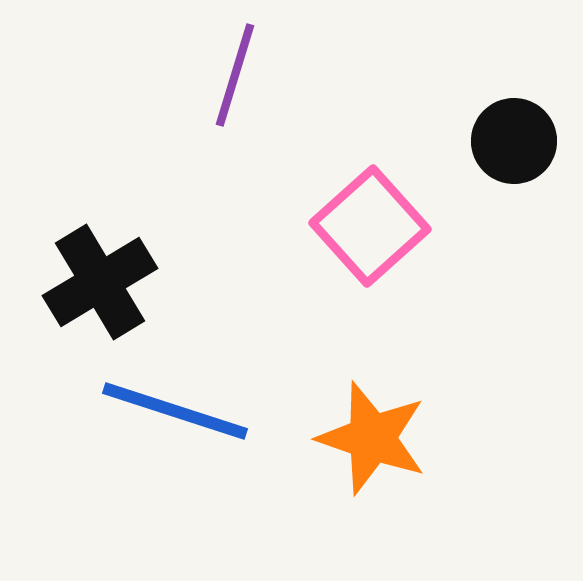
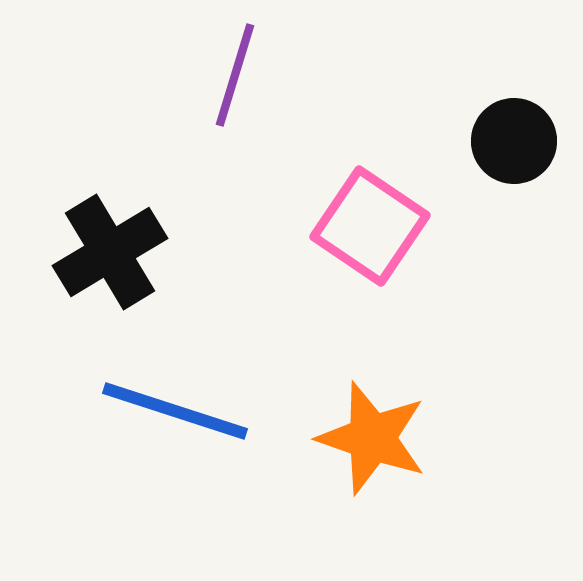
pink square: rotated 14 degrees counterclockwise
black cross: moved 10 px right, 30 px up
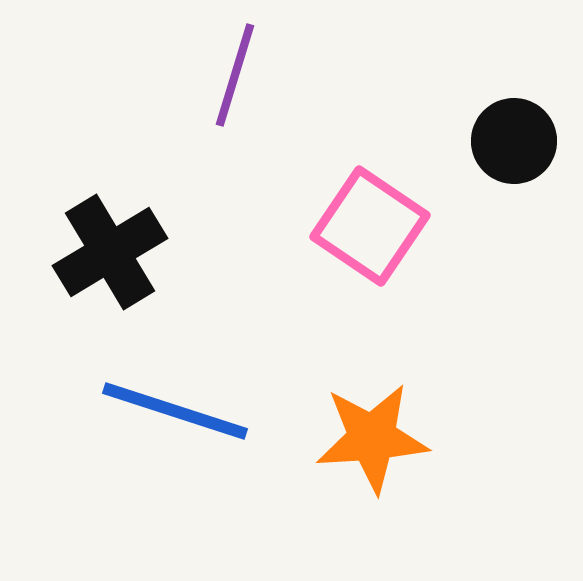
orange star: rotated 23 degrees counterclockwise
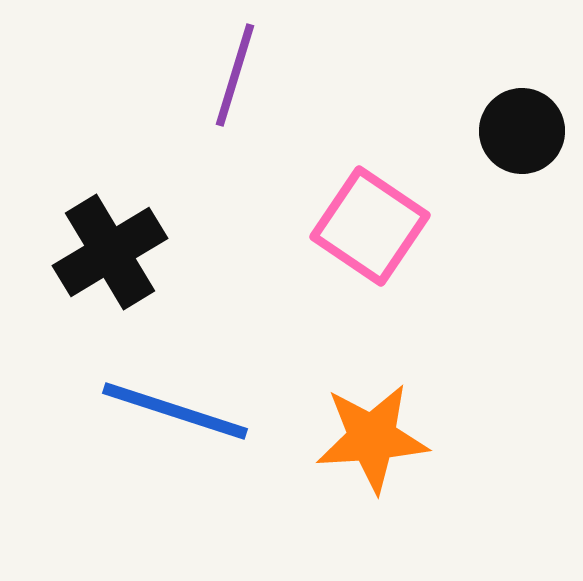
black circle: moved 8 px right, 10 px up
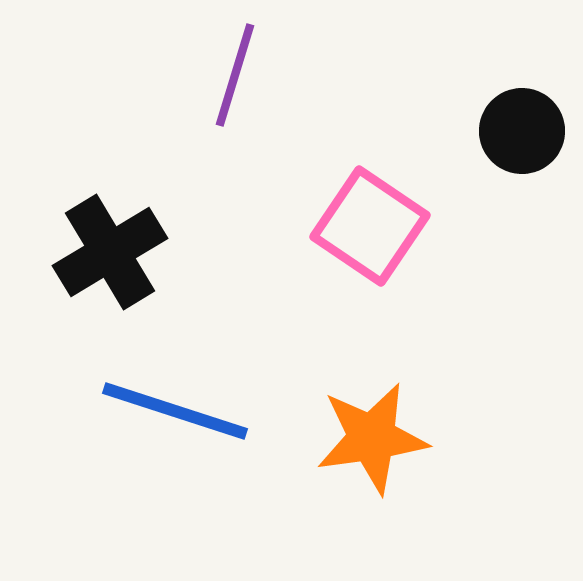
orange star: rotated 4 degrees counterclockwise
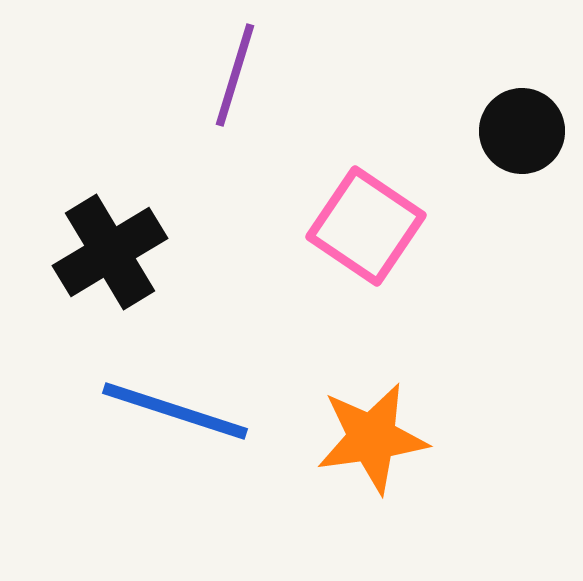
pink square: moved 4 px left
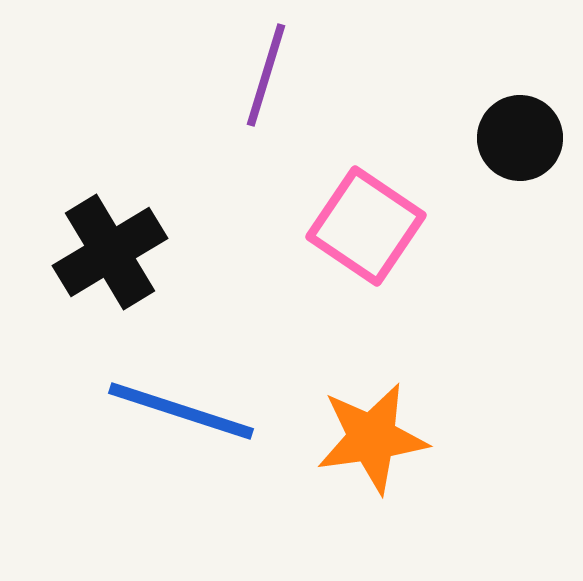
purple line: moved 31 px right
black circle: moved 2 px left, 7 px down
blue line: moved 6 px right
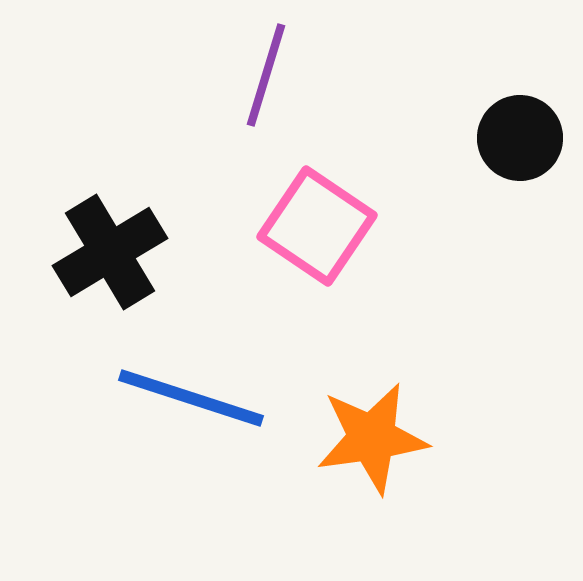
pink square: moved 49 px left
blue line: moved 10 px right, 13 px up
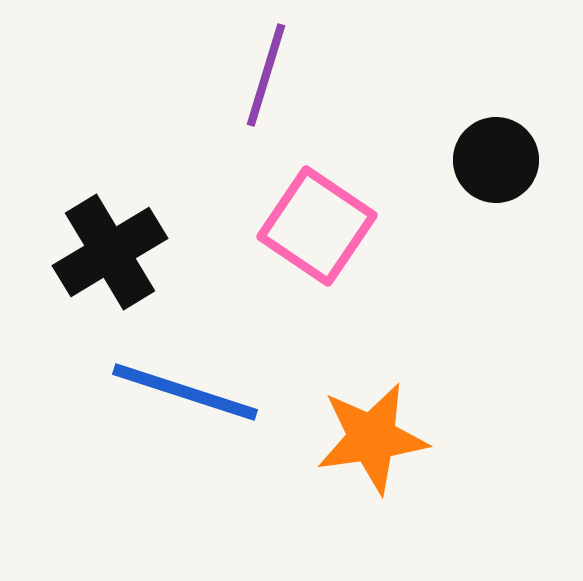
black circle: moved 24 px left, 22 px down
blue line: moved 6 px left, 6 px up
